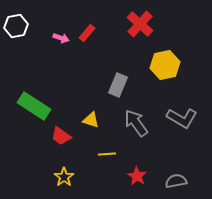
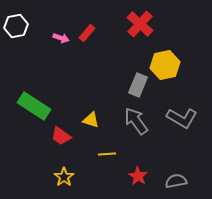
gray rectangle: moved 20 px right
gray arrow: moved 2 px up
red star: moved 1 px right
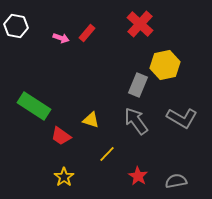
white hexagon: rotated 20 degrees clockwise
yellow line: rotated 42 degrees counterclockwise
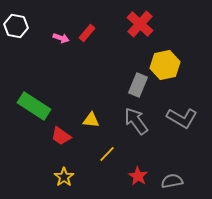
yellow triangle: rotated 12 degrees counterclockwise
gray semicircle: moved 4 px left
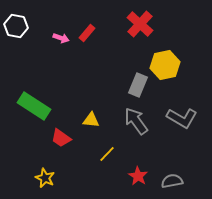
red trapezoid: moved 2 px down
yellow star: moved 19 px left, 1 px down; rotated 12 degrees counterclockwise
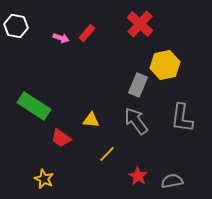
gray L-shape: rotated 68 degrees clockwise
yellow star: moved 1 px left, 1 px down
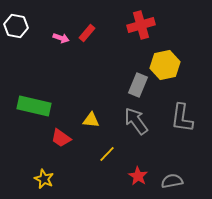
red cross: moved 1 px right, 1 px down; rotated 32 degrees clockwise
green rectangle: rotated 20 degrees counterclockwise
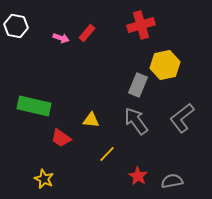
gray L-shape: rotated 44 degrees clockwise
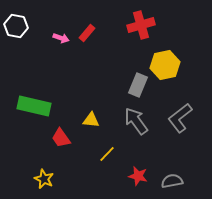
gray L-shape: moved 2 px left
red trapezoid: rotated 20 degrees clockwise
red star: rotated 18 degrees counterclockwise
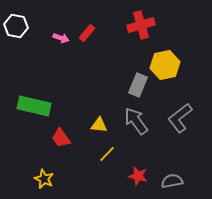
yellow triangle: moved 8 px right, 5 px down
